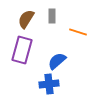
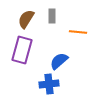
orange line: rotated 12 degrees counterclockwise
blue semicircle: moved 2 px right
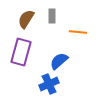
purple rectangle: moved 1 px left, 2 px down
blue cross: rotated 18 degrees counterclockwise
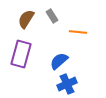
gray rectangle: rotated 32 degrees counterclockwise
purple rectangle: moved 2 px down
blue cross: moved 18 px right
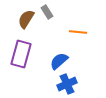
gray rectangle: moved 5 px left, 4 px up
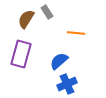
orange line: moved 2 px left, 1 px down
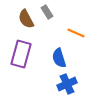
brown semicircle: rotated 60 degrees counterclockwise
orange line: rotated 18 degrees clockwise
blue semicircle: moved 3 px up; rotated 66 degrees counterclockwise
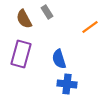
brown semicircle: moved 2 px left
orange line: moved 14 px right, 6 px up; rotated 60 degrees counterclockwise
blue semicircle: moved 1 px down
blue cross: rotated 30 degrees clockwise
